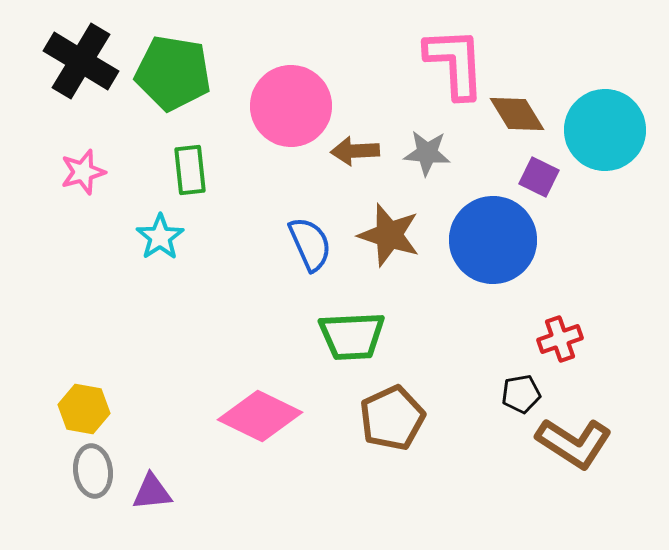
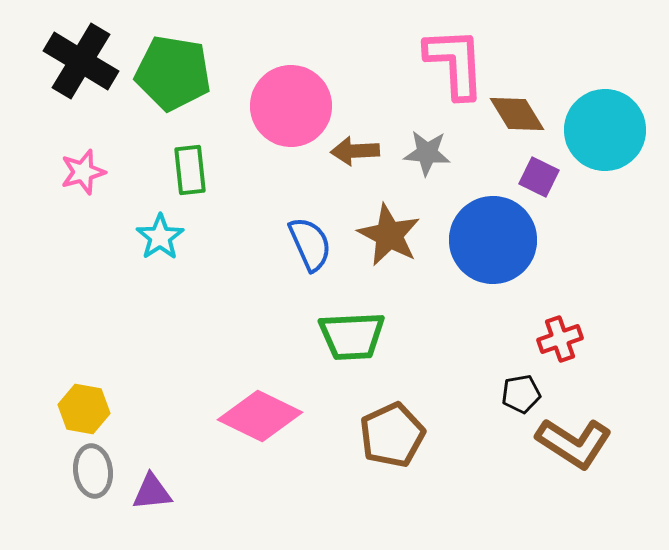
brown star: rotated 10 degrees clockwise
brown pentagon: moved 17 px down
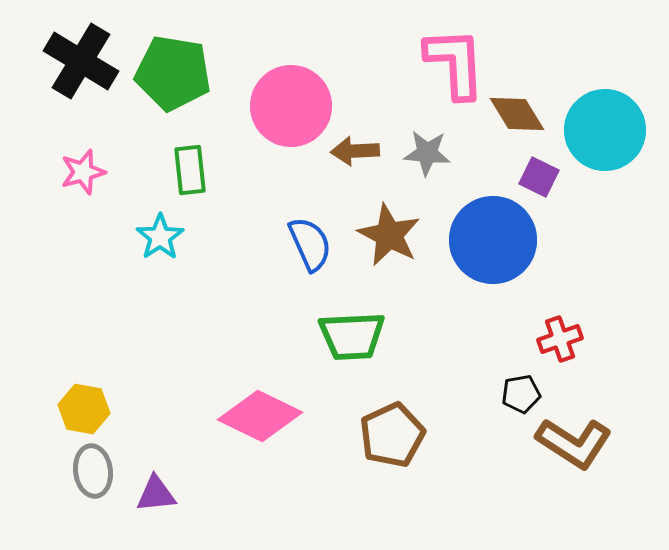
purple triangle: moved 4 px right, 2 px down
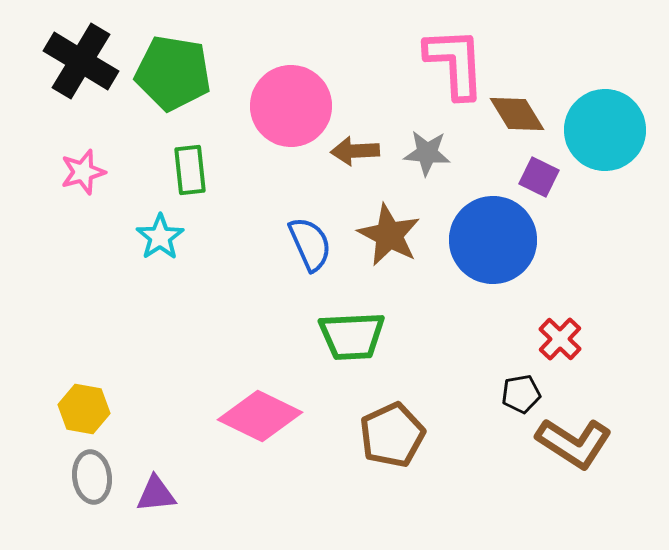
red cross: rotated 27 degrees counterclockwise
gray ellipse: moved 1 px left, 6 px down
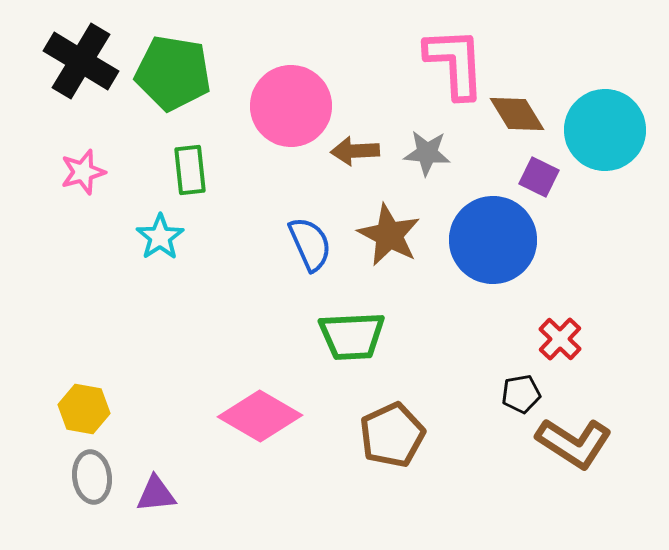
pink diamond: rotated 4 degrees clockwise
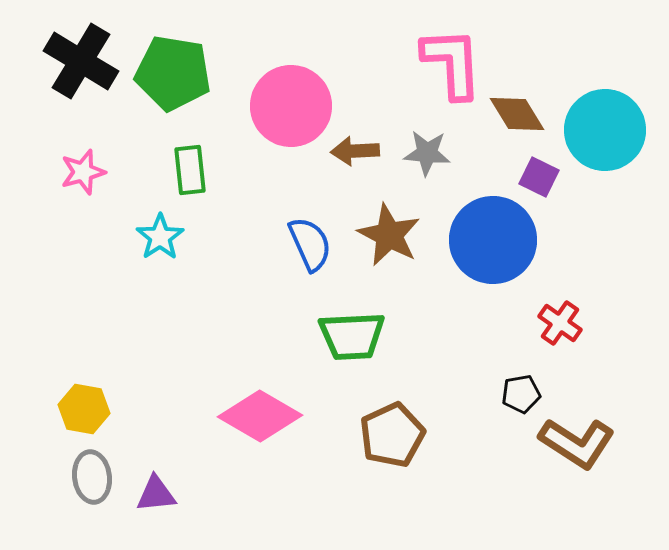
pink L-shape: moved 3 px left
red cross: moved 16 px up; rotated 9 degrees counterclockwise
brown L-shape: moved 3 px right
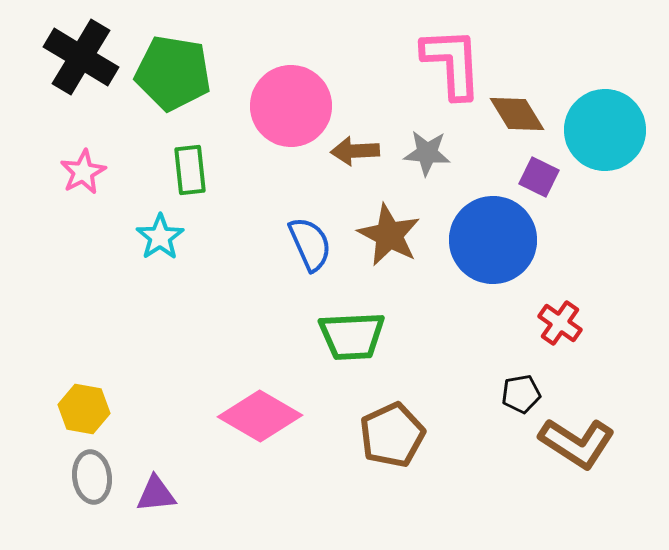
black cross: moved 4 px up
pink star: rotated 12 degrees counterclockwise
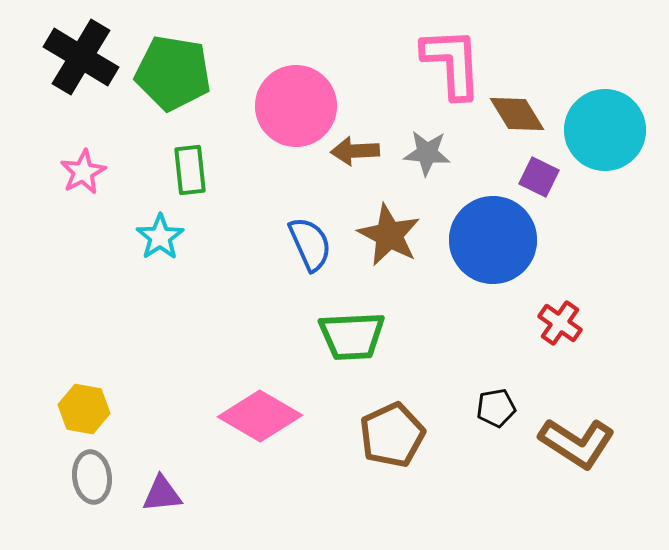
pink circle: moved 5 px right
black pentagon: moved 25 px left, 14 px down
purple triangle: moved 6 px right
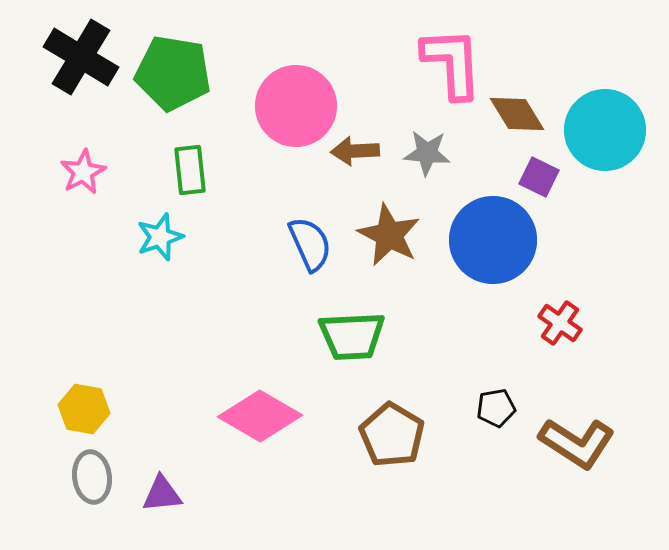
cyan star: rotated 15 degrees clockwise
brown pentagon: rotated 16 degrees counterclockwise
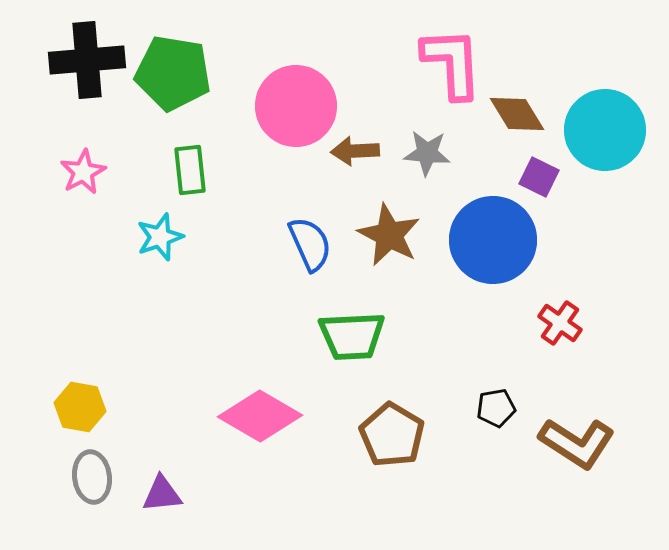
black cross: moved 6 px right, 3 px down; rotated 36 degrees counterclockwise
yellow hexagon: moved 4 px left, 2 px up
